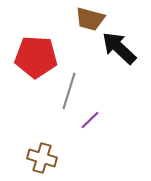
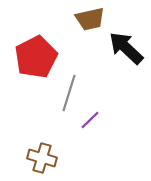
brown trapezoid: rotated 28 degrees counterclockwise
black arrow: moved 7 px right
red pentagon: rotated 30 degrees counterclockwise
gray line: moved 2 px down
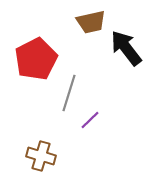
brown trapezoid: moved 1 px right, 3 px down
black arrow: rotated 9 degrees clockwise
red pentagon: moved 2 px down
brown cross: moved 1 px left, 2 px up
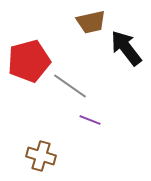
red pentagon: moved 7 px left, 2 px down; rotated 12 degrees clockwise
gray line: moved 1 px right, 7 px up; rotated 72 degrees counterclockwise
purple line: rotated 65 degrees clockwise
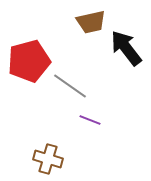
brown cross: moved 7 px right, 3 px down
